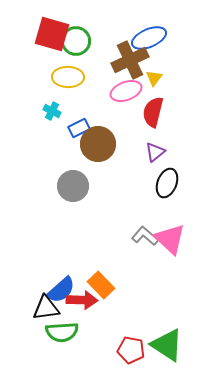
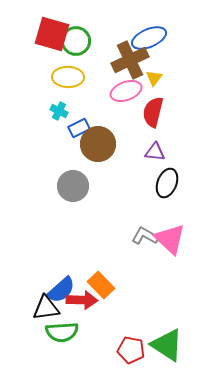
cyan cross: moved 7 px right
purple triangle: rotated 45 degrees clockwise
gray L-shape: rotated 12 degrees counterclockwise
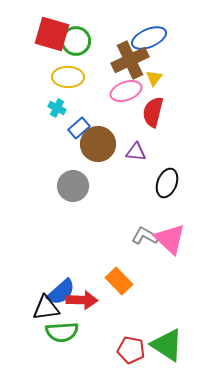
cyan cross: moved 2 px left, 3 px up
blue rectangle: rotated 15 degrees counterclockwise
purple triangle: moved 19 px left
orange rectangle: moved 18 px right, 4 px up
blue semicircle: moved 2 px down
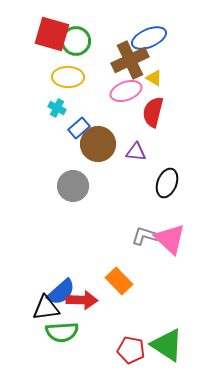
yellow triangle: rotated 36 degrees counterclockwise
gray L-shape: rotated 12 degrees counterclockwise
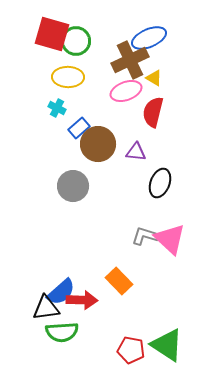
black ellipse: moved 7 px left
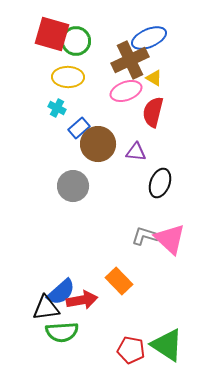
red arrow: rotated 12 degrees counterclockwise
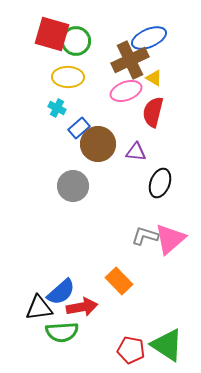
pink triangle: rotated 36 degrees clockwise
red arrow: moved 7 px down
black triangle: moved 7 px left
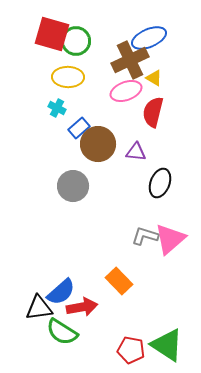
green semicircle: rotated 36 degrees clockwise
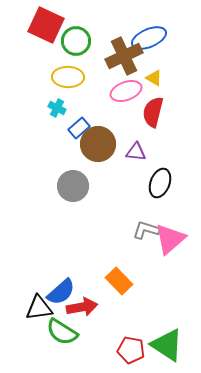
red square: moved 6 px left, 9 px up; rotated 9 degrees clockwise
brown cross: moved 6 px left, 4 px up
gray L-shape: moved 1 px right, 6 px up
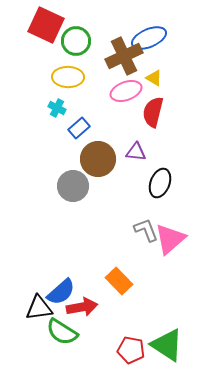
brown circle: moved 15 px down
gray L-shape: rotated 52 degrees clockwise
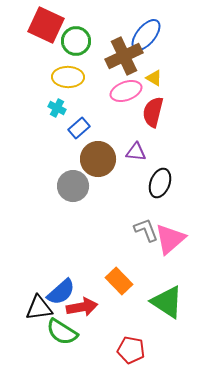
blue ellipse: moved 3 px left, 3 px up; rotated 28 degrees counterclockwise
green triangle: moved 43 px up
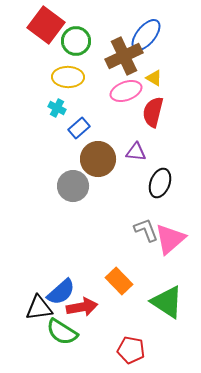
red square: rotated 12 degrees clockwise
